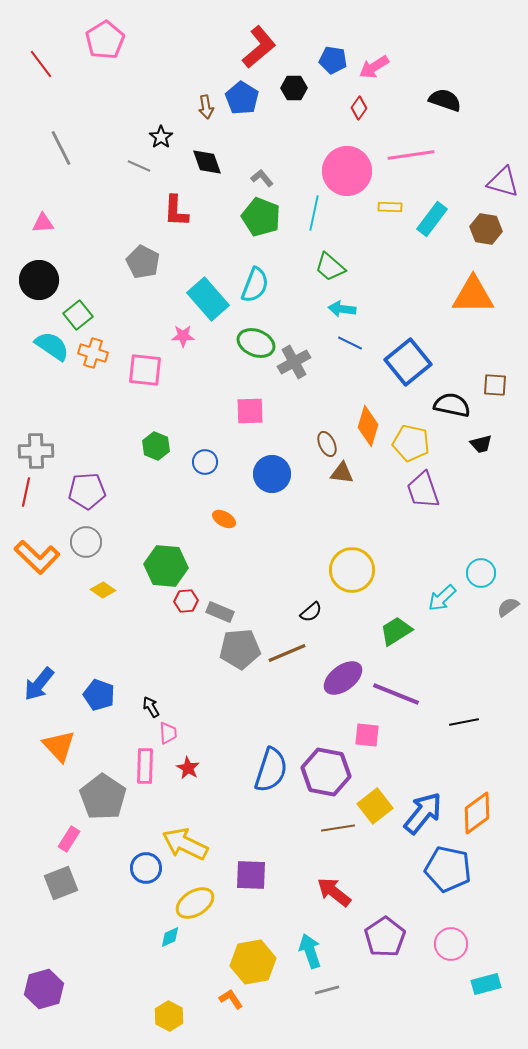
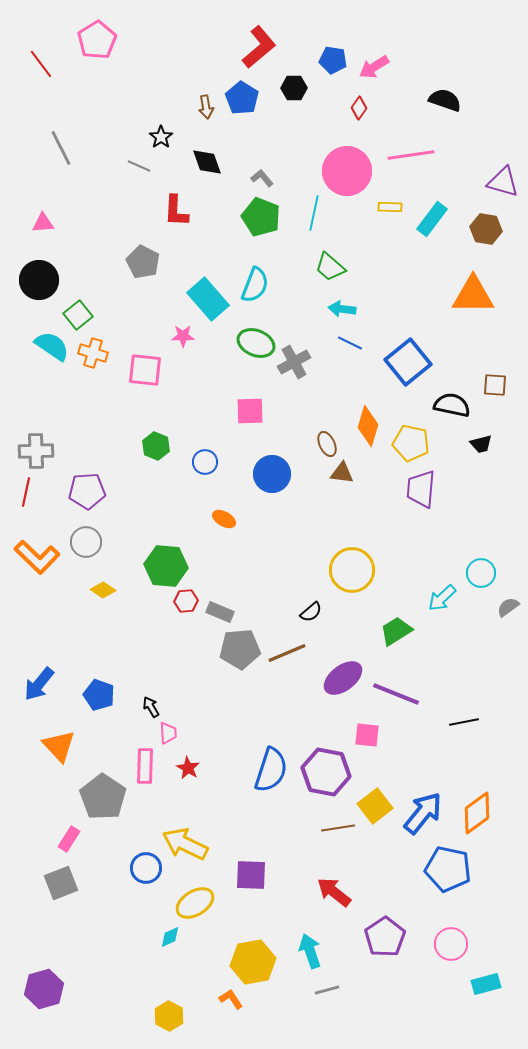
pink pentagon at (105, 40): moved 8 px left
purple trapezoid at (423, 490): moved 2 px left, 1 px up; rotated 24 degrees clockwise
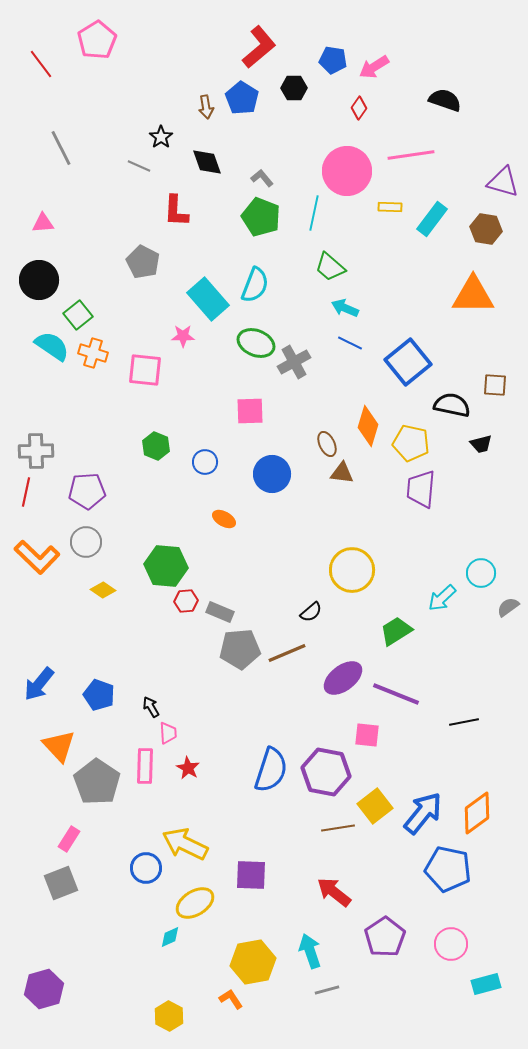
cyan arrow at (342, 309): moved 3 px right, 1 px up; rotated 16 degrees clockwise
gray pentagon at (103, 797): moved 6 px left, 15 px up
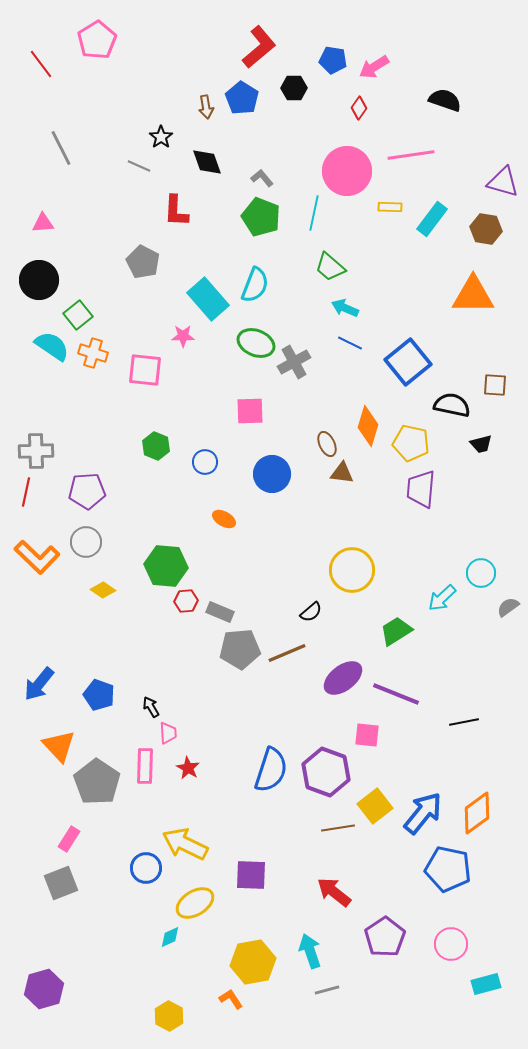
purple hexagon at (326, 772): rotated 9 degrees clockwise
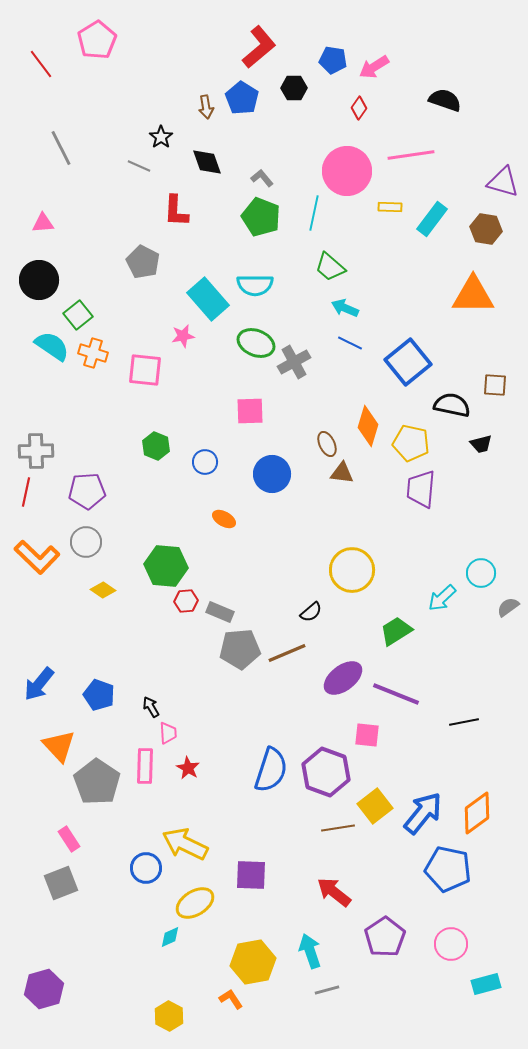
cyan semicircle at (255, 285): rotated 69 degrees clockwise
pink star at (183, 336): rotated 10 degrees counterclockwise
pink rectangle at (69, 839): rotated 65 degrees counterclockwise
